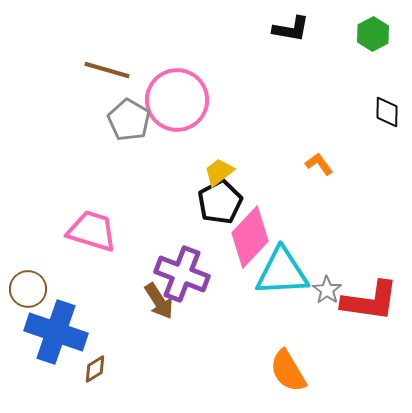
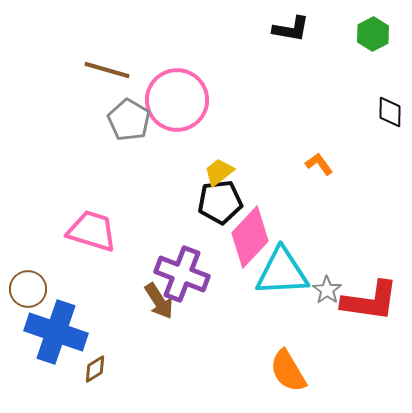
black diamond: moved 3 px right
black pentagon: rotated 21 degrees clockwise
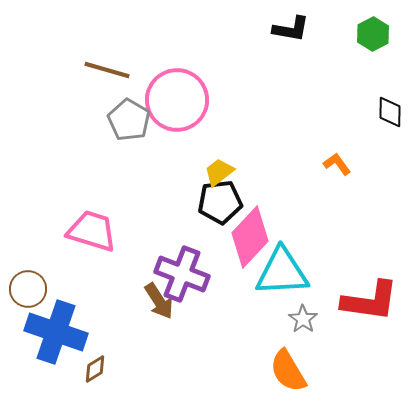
orange L-shape: moved 18 px right
gray star: moved 24 px left, 29 px down
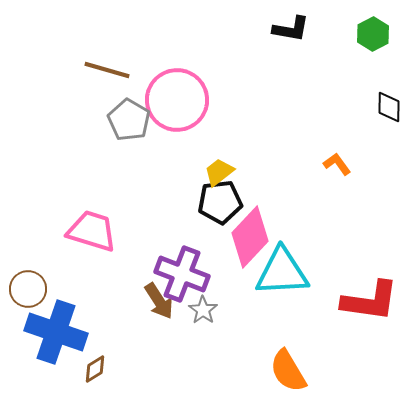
black diamond: moved 1 px left, 5 px up
gray star: moved 100 px left, 9 px up
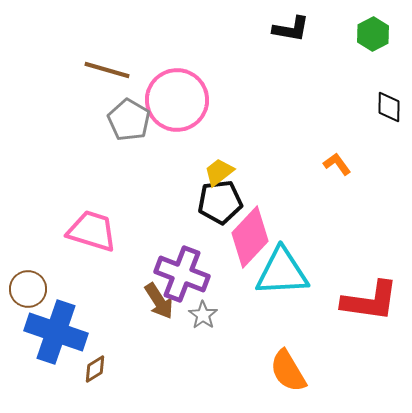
gray star: moved 5 px down
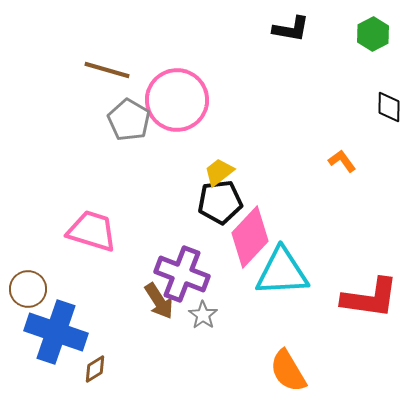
orange L-shape: moved 5 px right, 3 px up
red L-shape: moved 3 px up
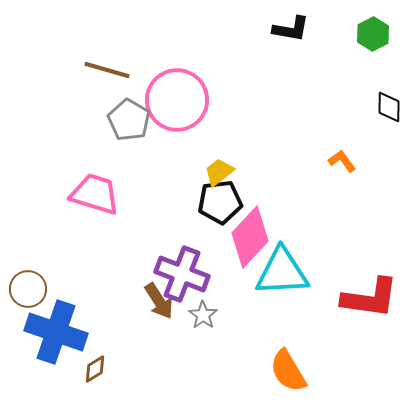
pink trapezoid: moved 3 px right, 37 px up
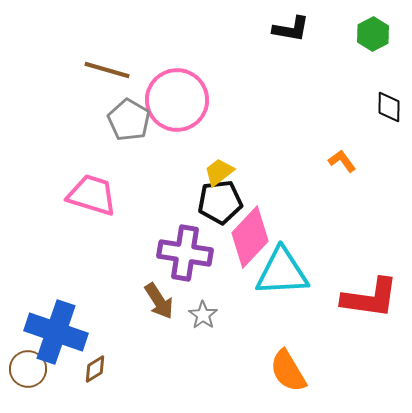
pink trapezoid: moved 3 px left, 1 px down
purple cross: moved 3 px right, 21 px up; rotated 12 degrees counterclockwise
brown circle: moved 80 px down
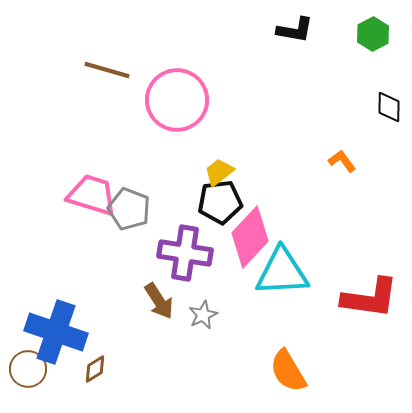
black L-shape: moved 4 px right, 1 px down
gray pentagon: moved 89 px down; rotated 9 degrees counterclockwise
gray star: rotated 12 degrees clockwise
